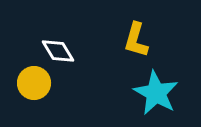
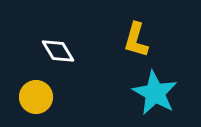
yellow circle: moved 2 px right, 14 px down
cyan star: moved 1 px left
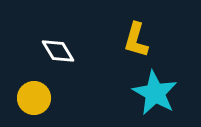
yellow circle: moved 2 px left, 1 px down
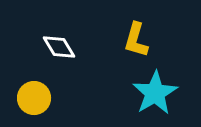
white diamond: moved 1 px right, 4 px up
cyan star: rotated 12 degrees clockwise
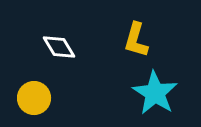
cyan star: rotated 9 degrees counterclockwise
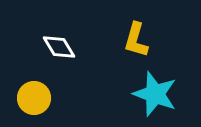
cyan star: moved 1 px down; rotated 12 degrees counterclockwise
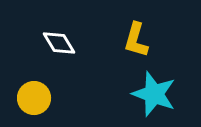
white diamond: moved 4 px up
cyan star: moved 1 px left
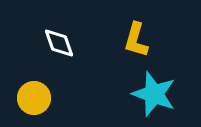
white diamond: rotated 12 degrees clockwise
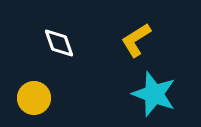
yellow L-shape: rotated 42 degrees clockwise
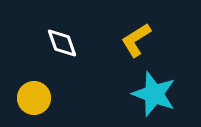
white diamond: moved 3 px right
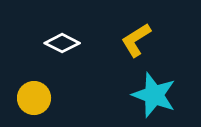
white diamond: rotated 44 degrees counterclockwise
cyan star: moved 1 px down
